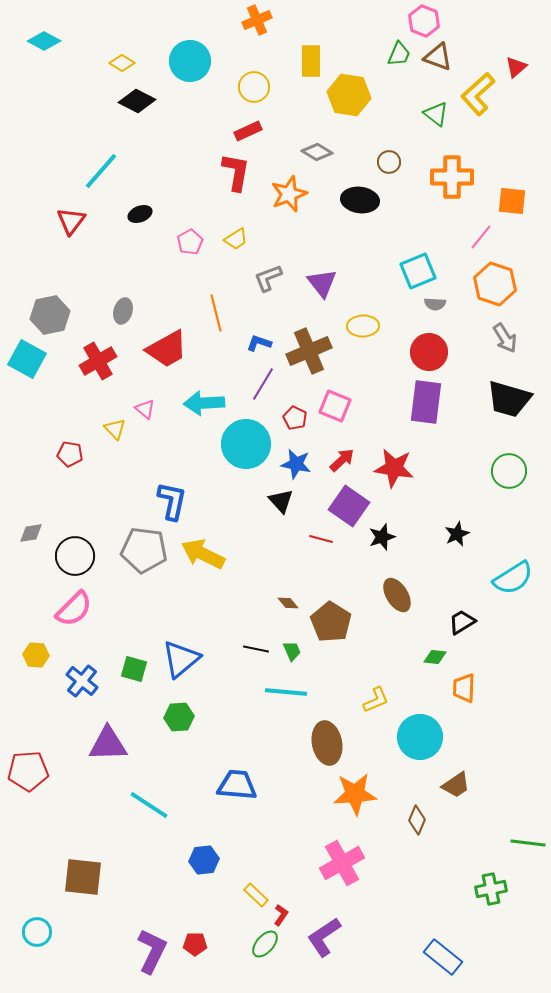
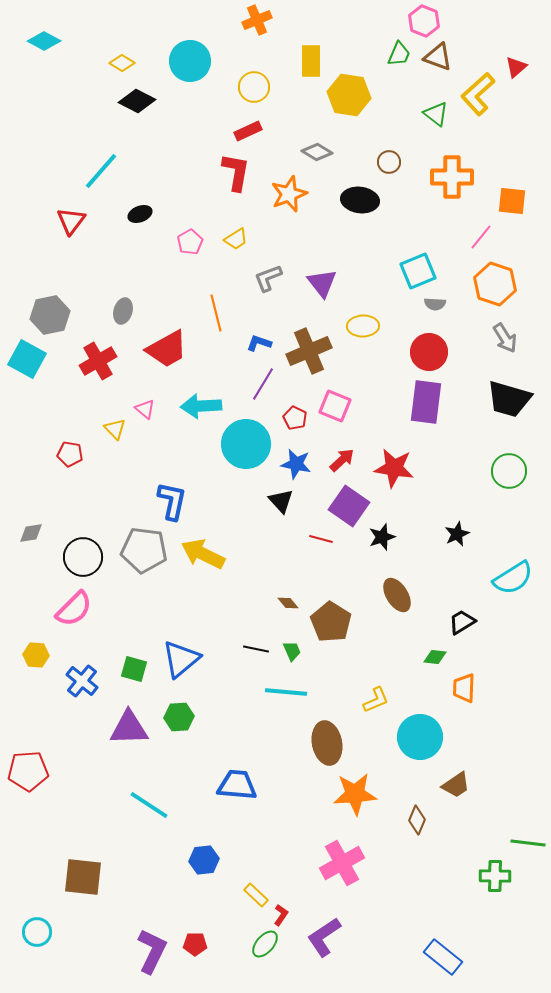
cyan arrow at (204, 403): moved 3 px left, 3 px down
black circle at (75, 556): moved 8 px right, 1 px down
purple triangle at (108, 744): moved 21 px right, 16 px up
green cross at (491, 889): moved 4 px right, 13 px up; rotated 12 degrees clockwise
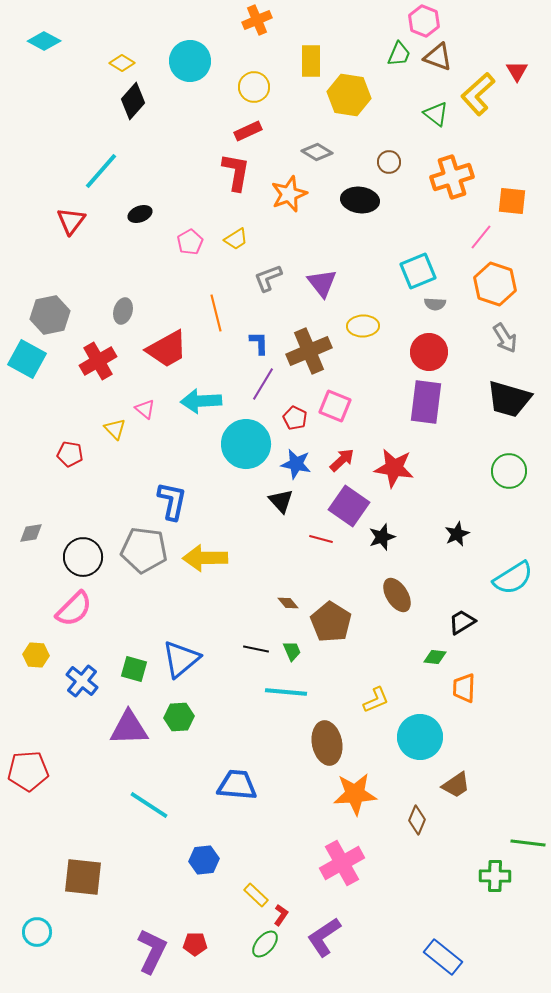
red triangle at (516, 67): moved 1 px right, 4 px down; rotated 20 degrees counterclockwise
black diamond at (137, 101): moved 4 px left; rotated 75 degrees counterclockwise
orange cross at (452, 177): rotated 18 degrees counterclockwise
blue L-shape at (259, 343): rotated 70 degrees clockwise
cyan arrow at (201, 406): moved 5 px up
yellow arrow at (203, 554): moved 2 px right, 4 px down; rotated 27 degrees counterclockwise
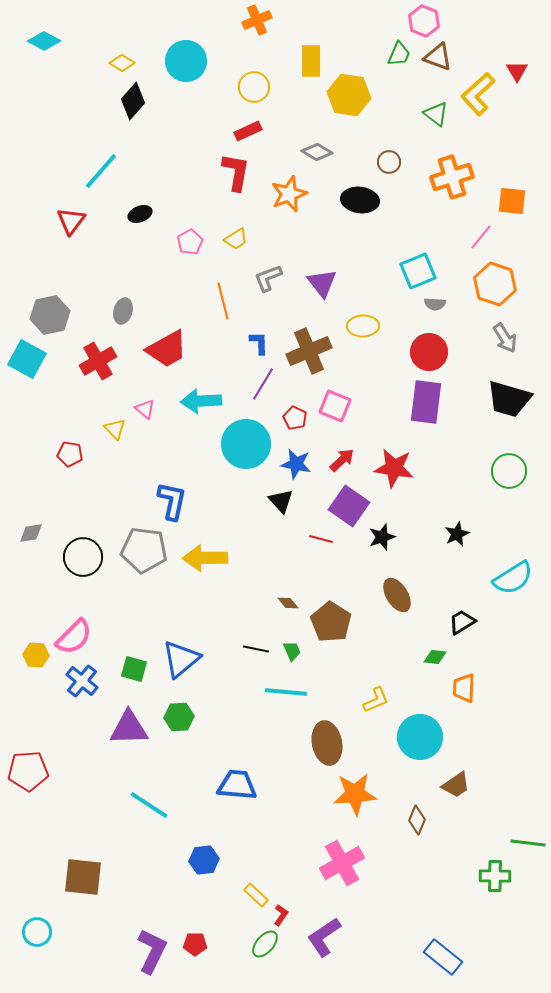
cyan circle at (190, 61): moved 4 px left
orange line at (216, 313): moved 7 px right, 12 px up
pink semicircle at (74, 609): moved 28 px down
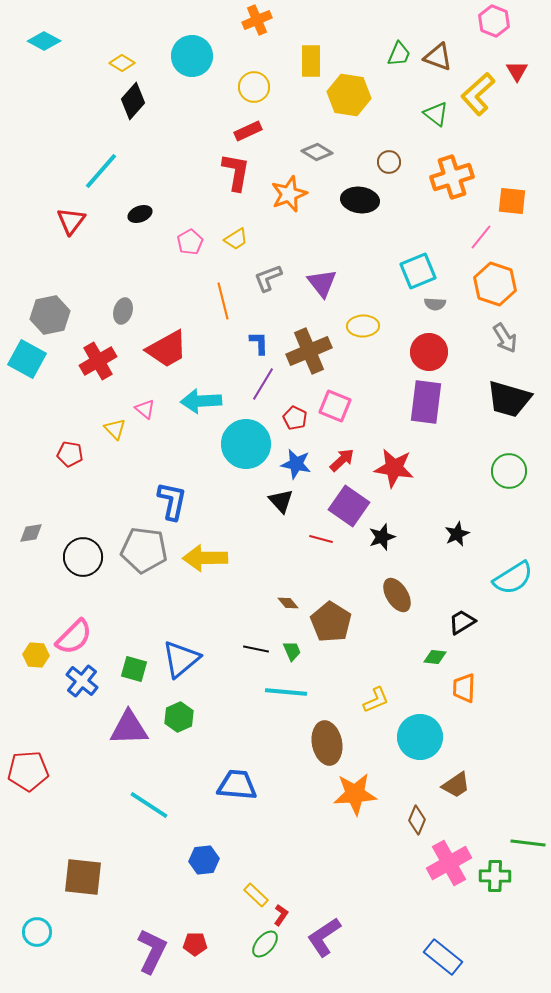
pink hexagon at (424, 21): moved 70 px right
cyan circle at (186, 61): moved 6 px right, 5 px up
green hexagon at (179, 717): rotated 20 degrees counterclockwise
pink cross at (342, 863): moved 107 px right
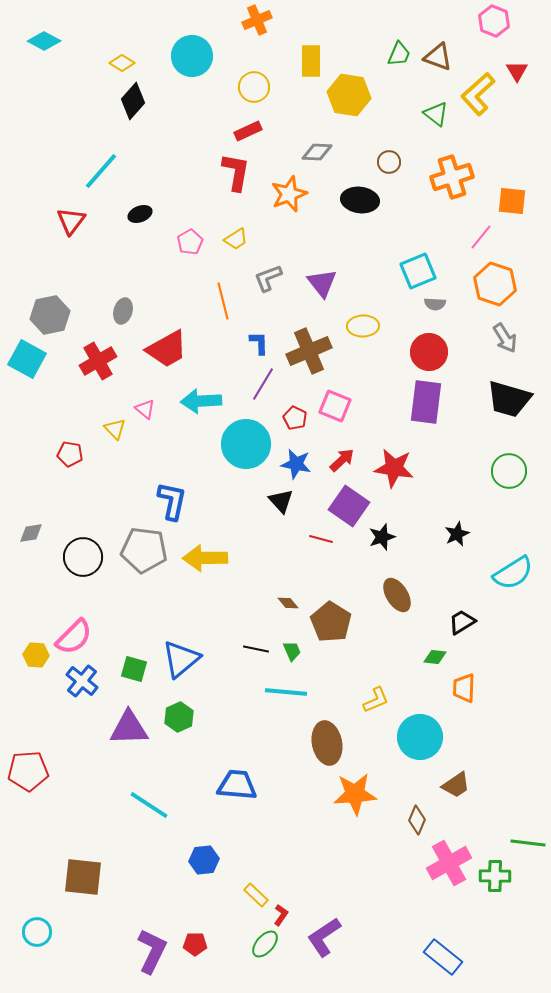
gray diamond at (317, 152): rotated 28 degrees counterclockwise
cyan semicircle at (513, 578): moved 5 px up
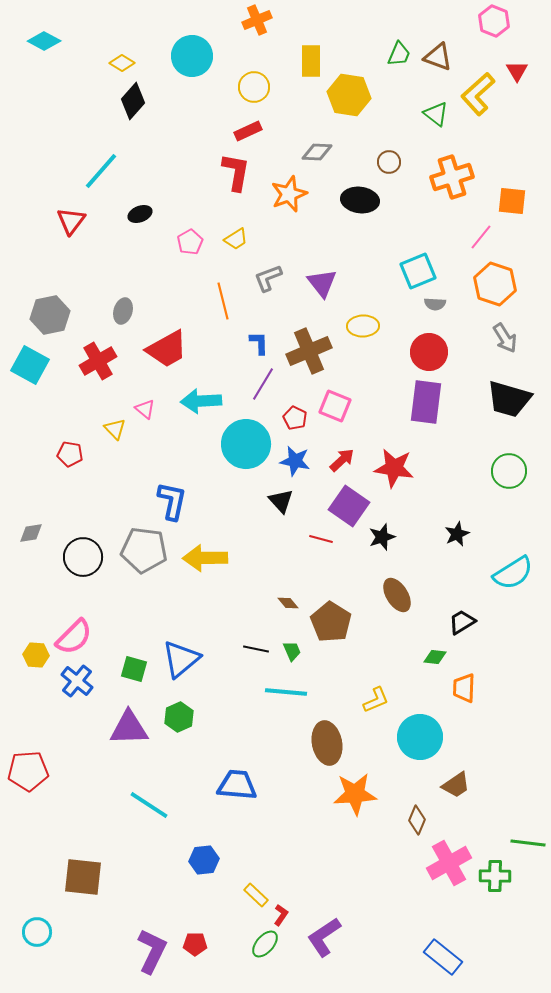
cyan square at (27, 359): moved 3 px right, 6 px down
blue star at (296, 464): moved 1 px left, 3 px up
blue cross at (82, 681): moved 5 px left
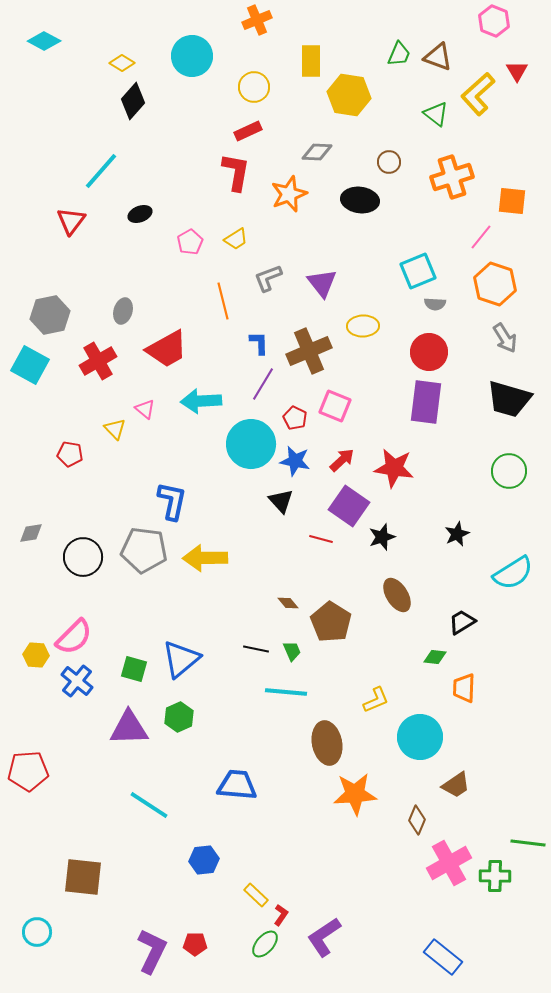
cyan circle at (246, 444): moved 5 px right
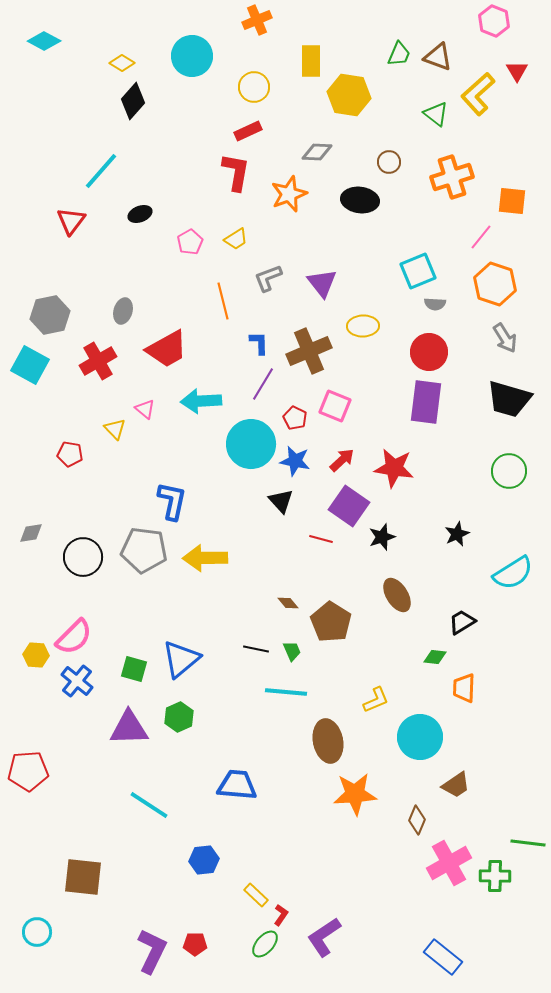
brown ellipse at (327, 743): moved 1 px right, 2 px up
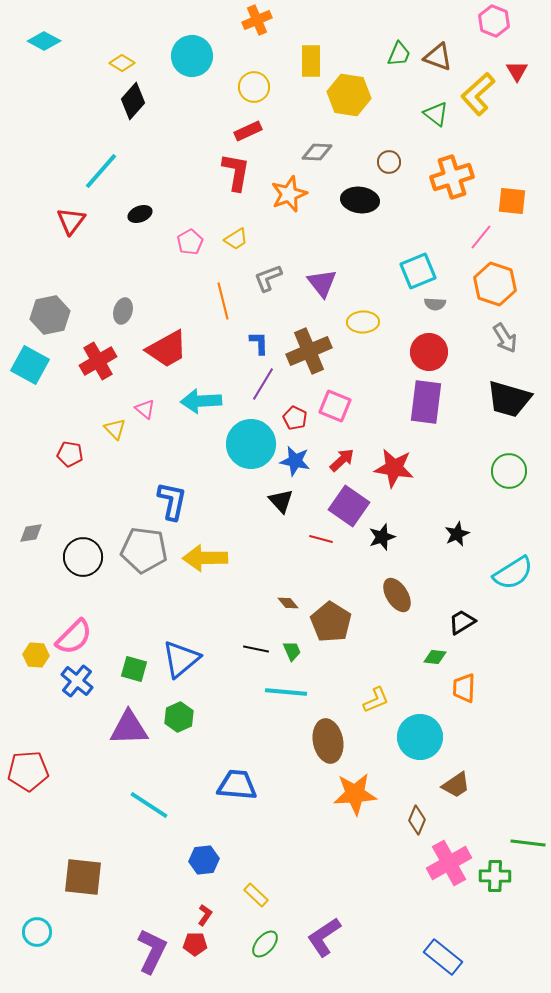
yellow ellipse at (363, 326): moved 4 px up
red L-shape at (281, 915): moved 76 px left
